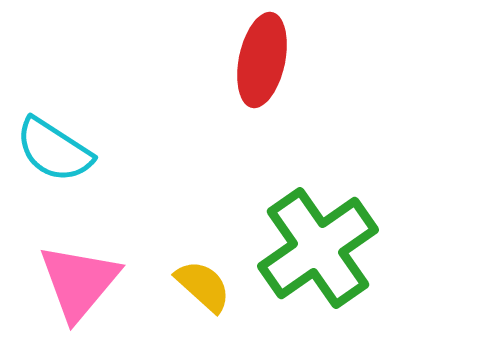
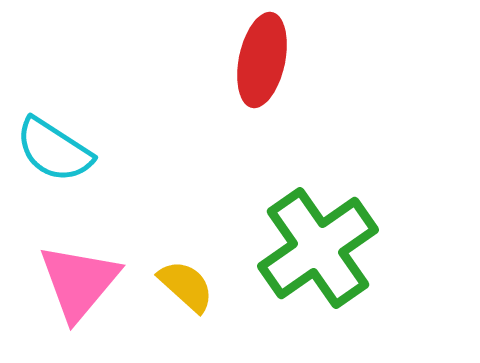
yellow semicircle: moved 17 px left
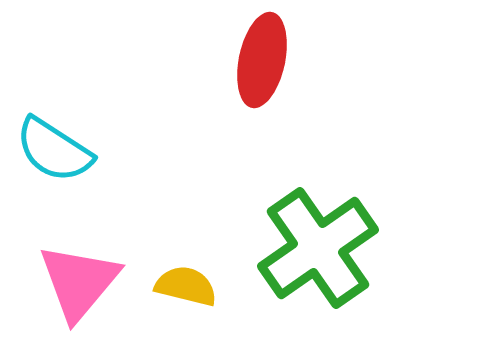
yellow semicircle: rotated 28 degrees counterclockwise
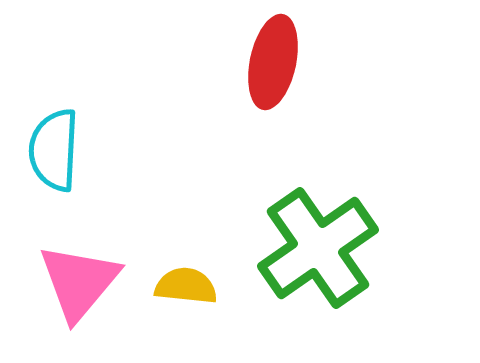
red ellipse: moved 11 px right, 2 px down
cyan semicircle: rotated 60 degrees clockwise
yellow semicircle: rotated 8 degrees counterclockwise
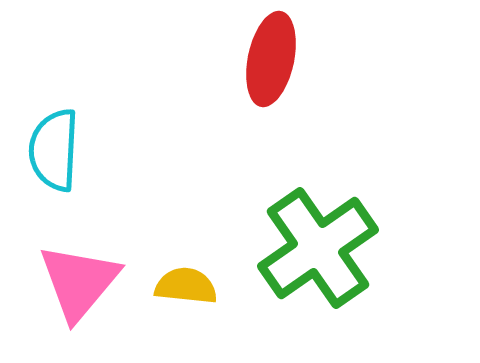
red ellipse: moved 2 px left, 3 px up
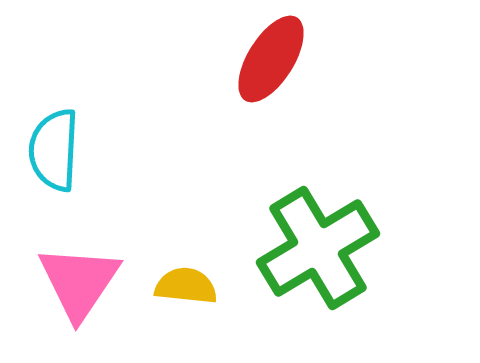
red ellipse: rotated 20 degrees clockwise
green cross: rotated 4 degrees clockwise
pink triangle: rotated 6 degrees counterclockwise
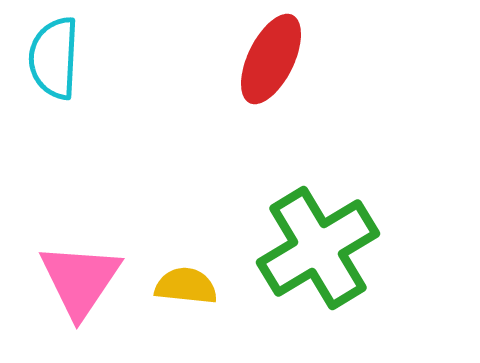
red ellipse: rotated 6 degrees counterclockwise
cyan semicircle: moved 92 px up
pink triangle: moved 1 px right, 2 px up
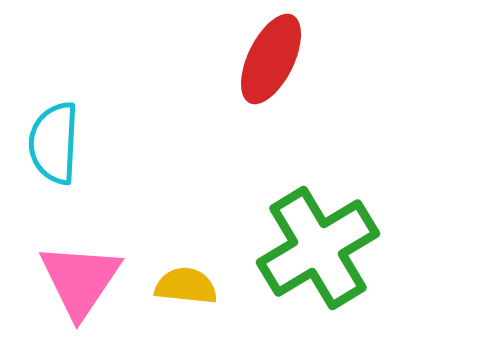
cyan semicircle: moved 85 px down
